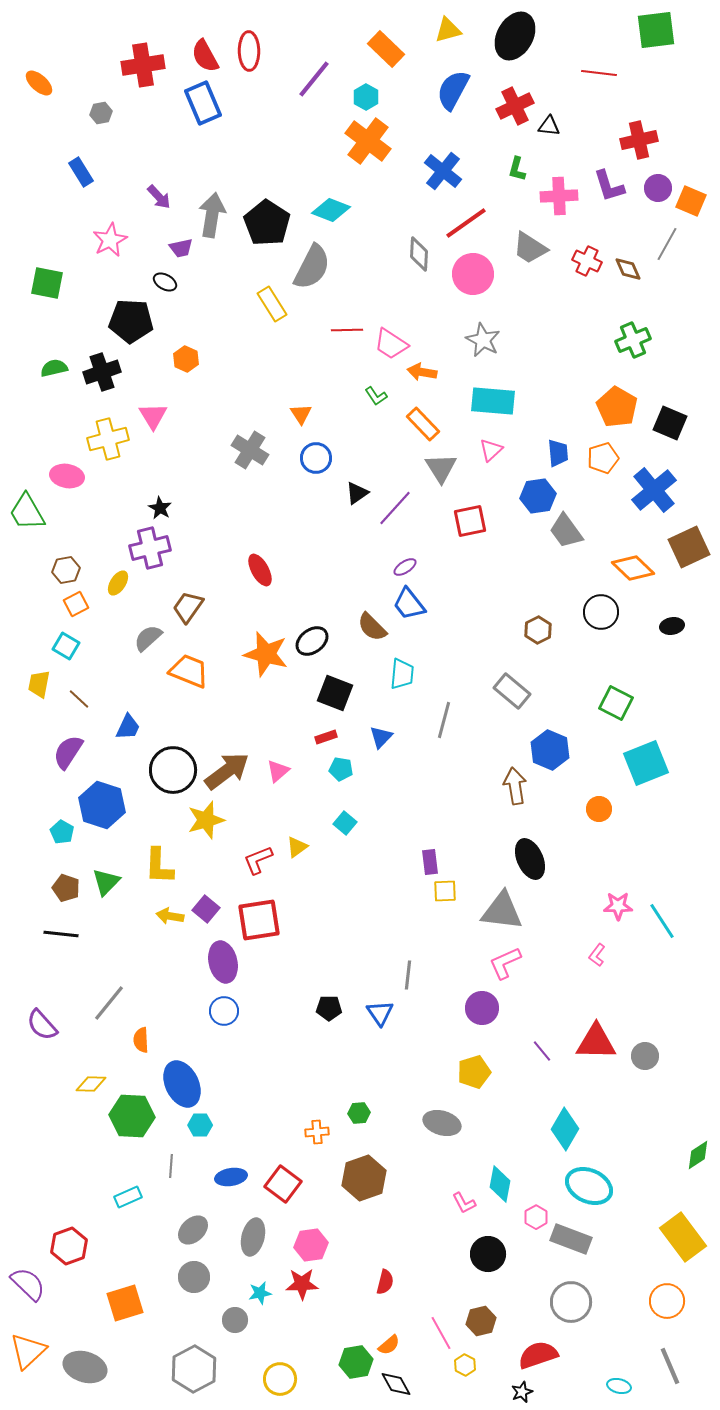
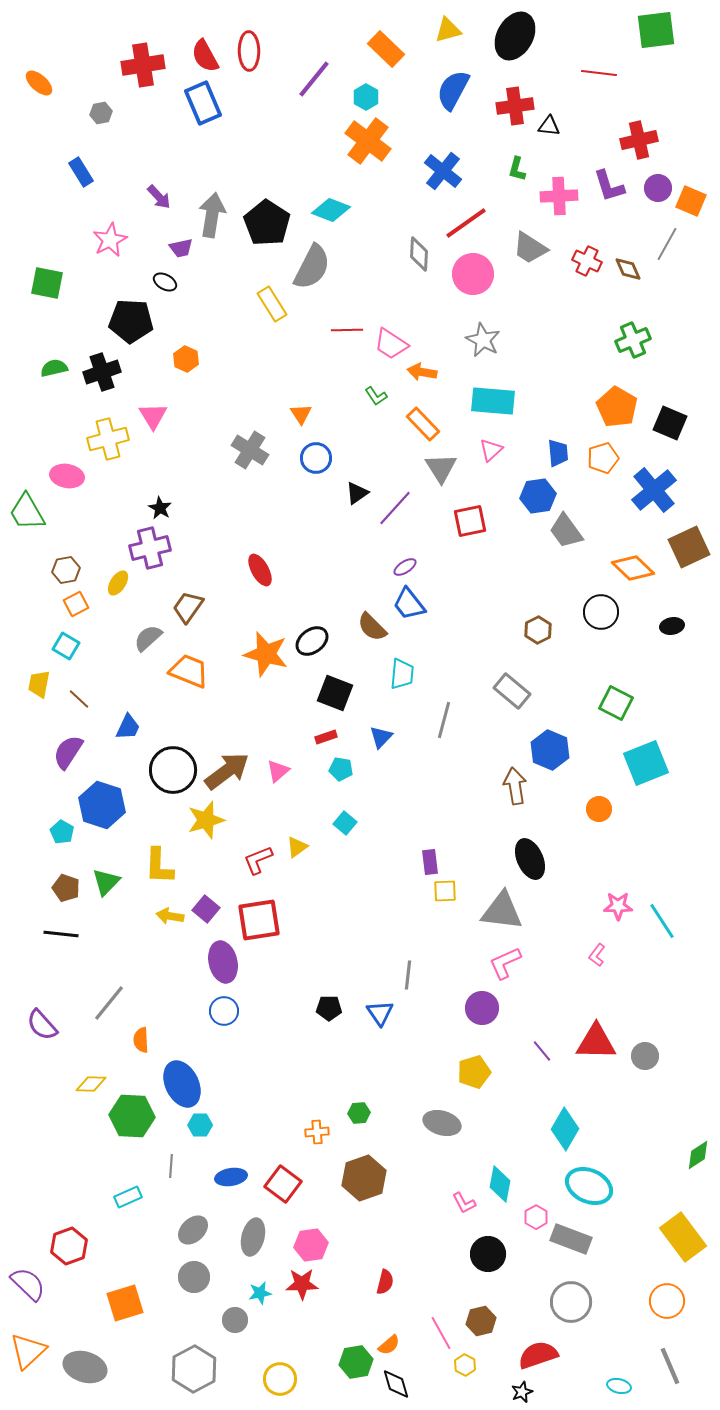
red cross at (515, 106): rotated 18 degrees clockwise
black diamond at (396, 1384): rotated 12 degrees clockwise
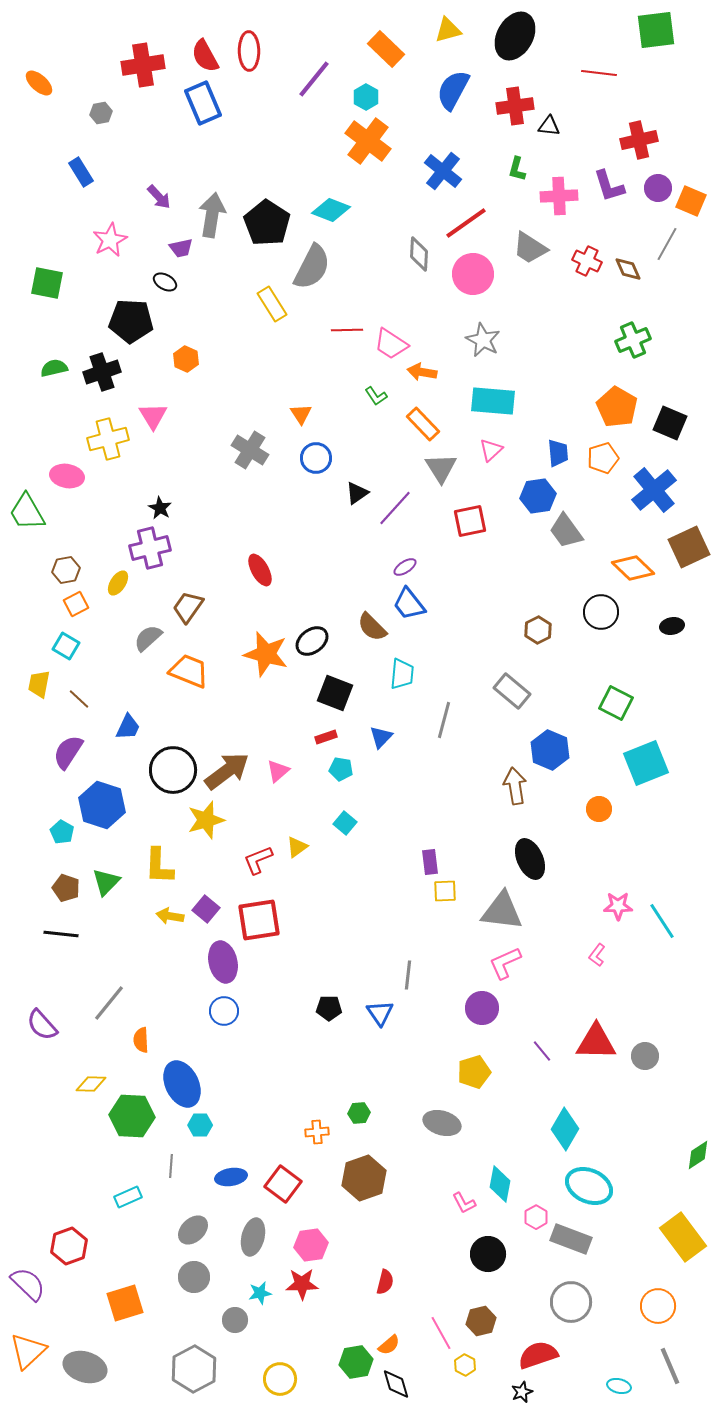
orange circle at (667, 1301): moved 9 px left, 5 px down
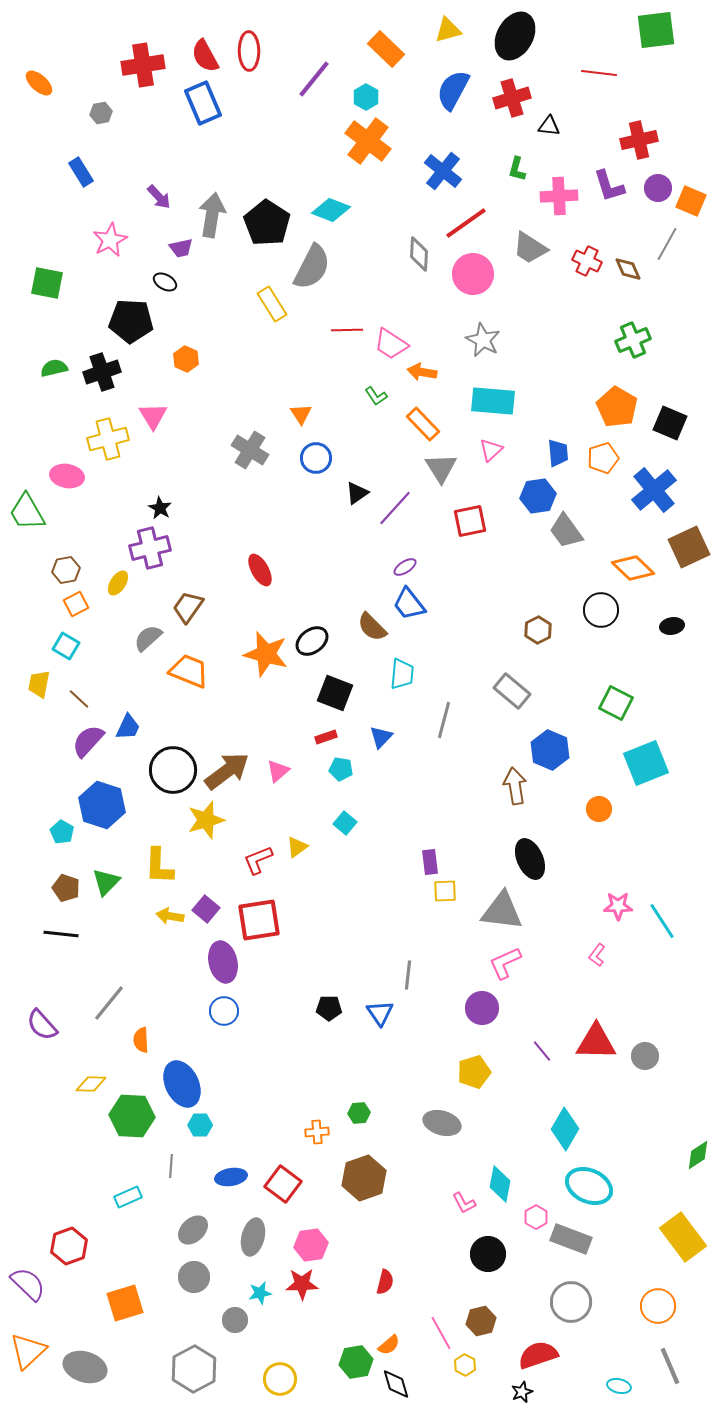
red cross at (515, 106): moved 3 px left, 8 px up; rotated 9 degrees counterclockwise
black circle at (601, 612): moved 2 px up
purple semicircle at (68, 752): moved 20 px right, 11 px up; rotated 9 degrees clockwise
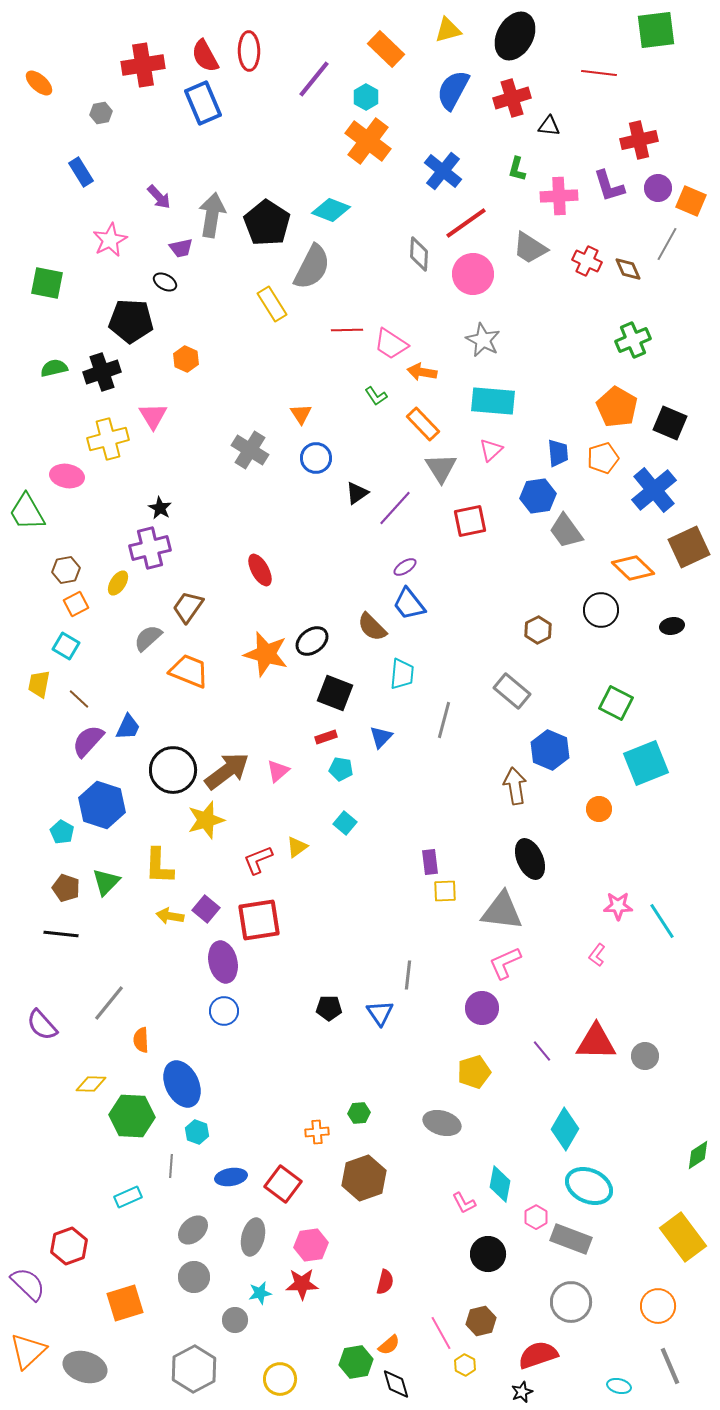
cyan hexagon at (200, 1125): moved 3 px left, 7 px down; rotated 20 degrees clockwise
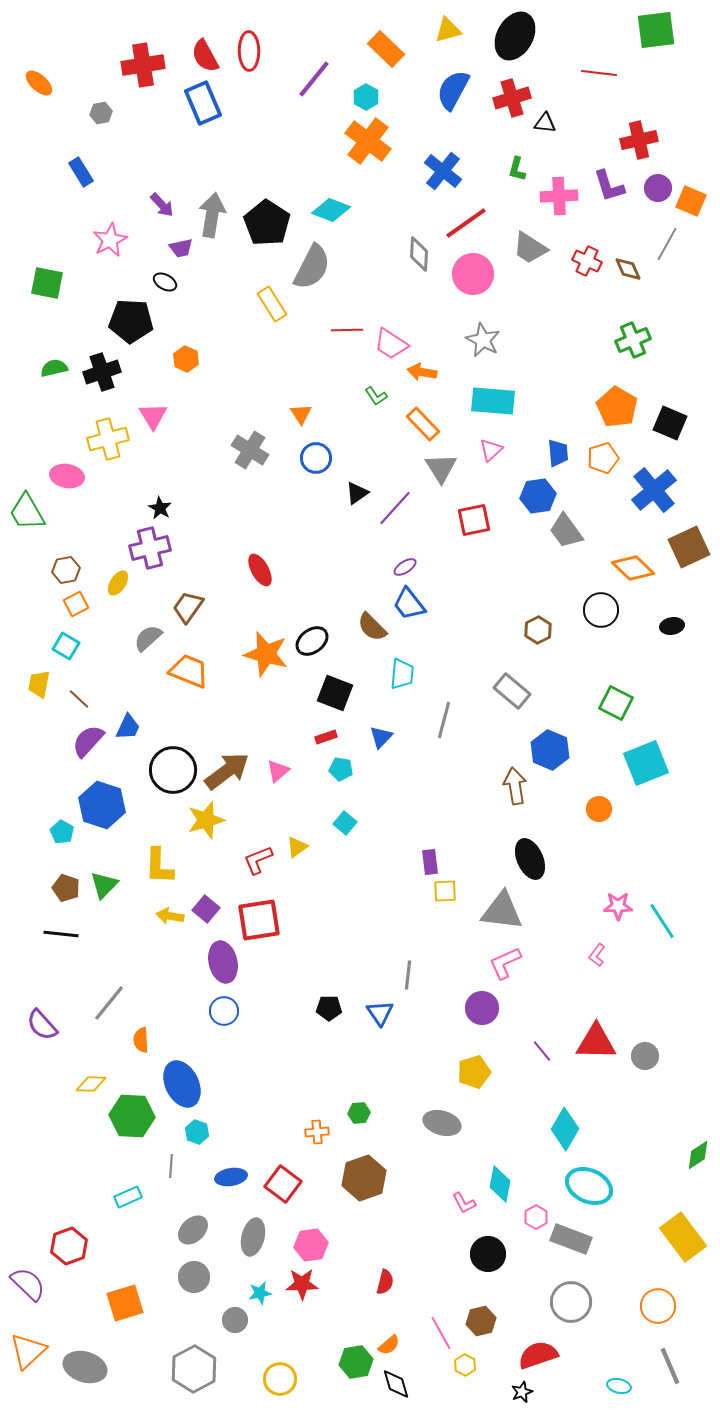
black triangle at (549, 126): moved 4 px left, 3 px up
purple arrow at (159, 197): moved 3 px right, 8 px down
red square at (470, 521): moved 4 px right, 1 px up
green triangle at (106, 882): moved 2 px left, 3 px down
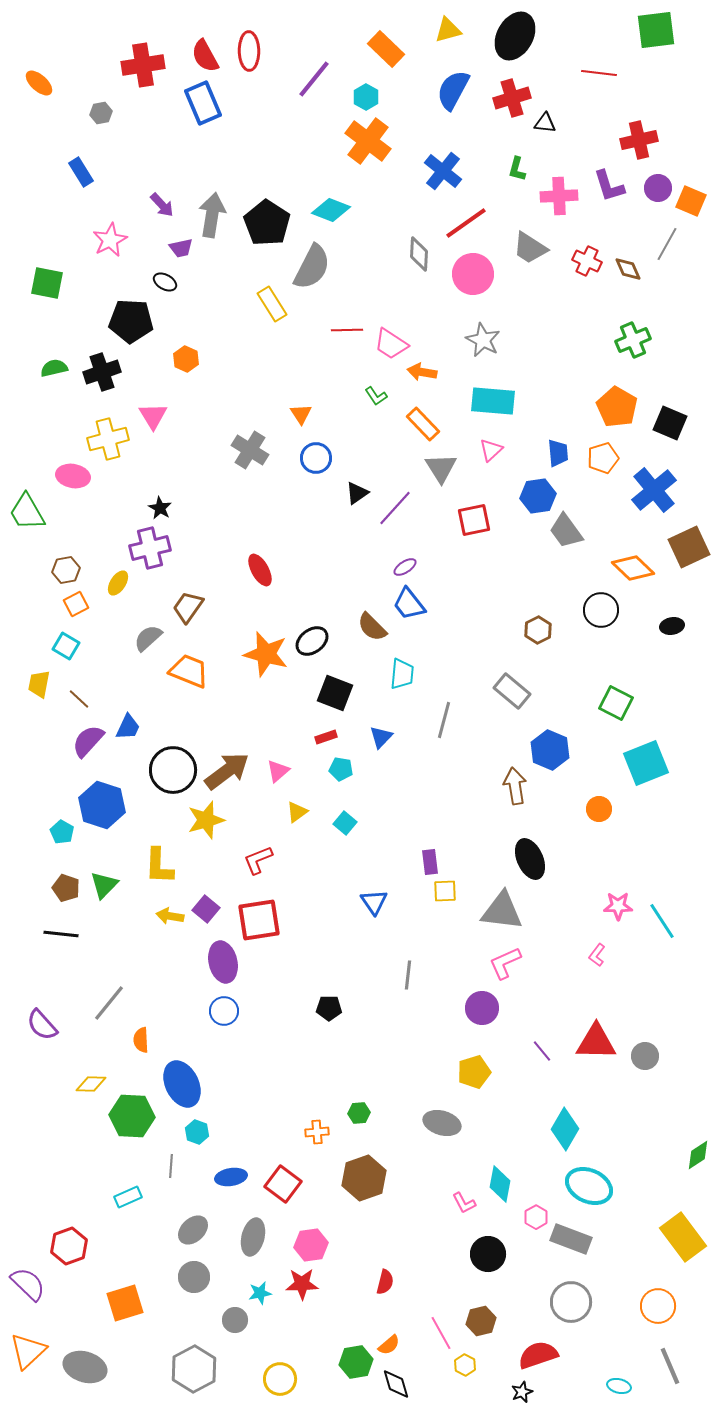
pink ellipse at (67, 476): moved 6 px right
yellow triangle at (297, 847): moved 35 px up
blue triangle at (380, 1013): moved 6 px left, 111 px up
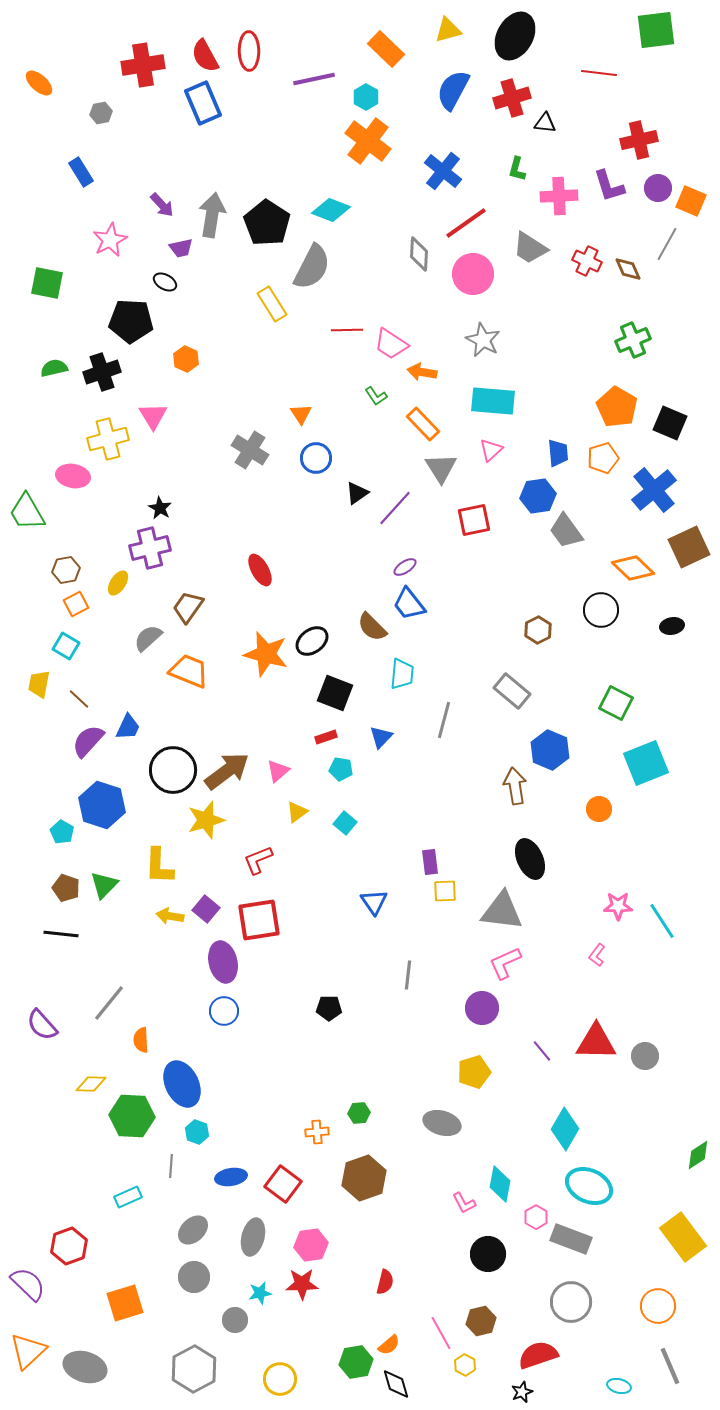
purple line at (314, 79): rotated 39 degrees clockwise
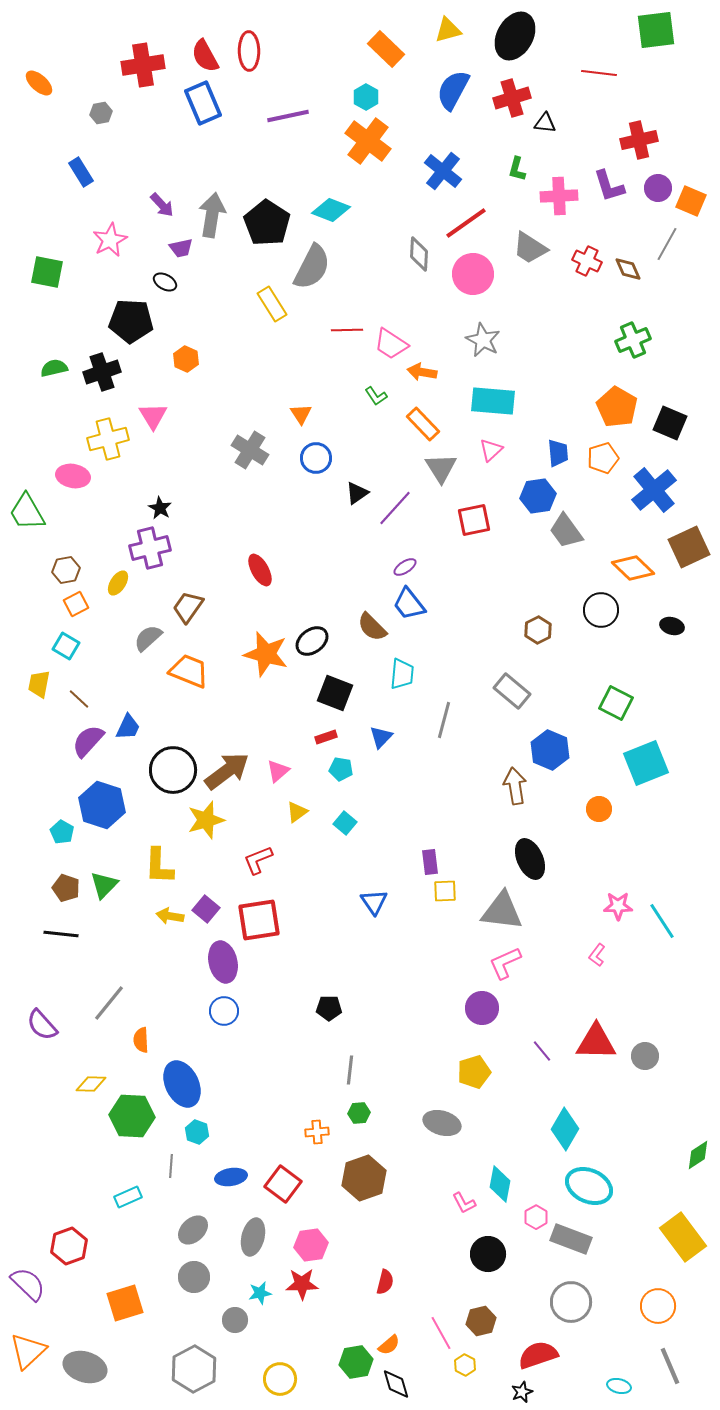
purple line at (314, 79): moved 26 px left, 37 px down
green square at (47, 283): moved 11 px up
black ellipse at (672, 626): rotated 25 degrees clockwise
gray line at (408, 975): moved 58 px left, 95 px down
